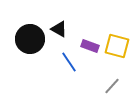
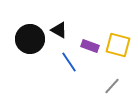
black triangle: moved 1 px down
yellow square: moved 1 px right, 1 px up
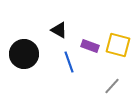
black circle: moved 6 px left, 15 px down
blue line: rotated 15 degrees clockwise
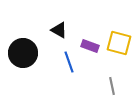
yellow square: moved 1 px right, 2 px up
black circle: moved 1 px left, 1 px up
gray line: rotated 54 degrees counterclockwise
